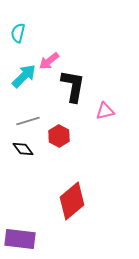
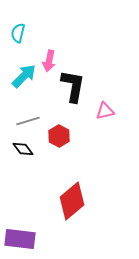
pink arrow: rotated 40 degrees counterclockwise
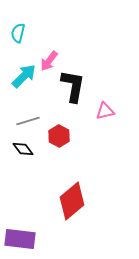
pink arrow: rotated 25 degrees clockwise
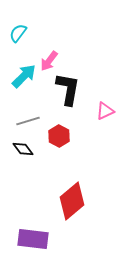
cyan semicircle: rotated 24 degrees clockwise
black L-shape: moved 5 px left, 3 px down
pink triangle: rotated 12 degrees counterclockwise
purple rectangle: moved 13 px right
